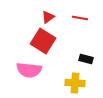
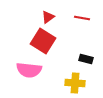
red line: moved 2 px right
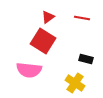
yellow cross: rotated 30 degrees clockwise
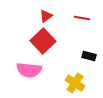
red triangle: moved 2 px left, 1 px up
red square: rotated 15 degrees clockwise
black rectangle: moved 3 px right, 3 px up
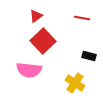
red triangle: moved 10 px left
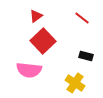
red line: rotated 28 degrees clockwise
black rectangle: moved 3 px left
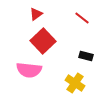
red triangle: moved 2 px up
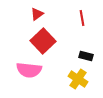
red triangle: moved 1 px right
red line: rotated 42 degrees clockwise
yellow cross: moved 3 px right, 4 px up
